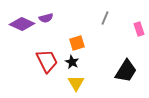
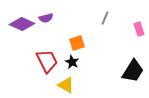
black trapezoid: moved 7 px right
yellow triangle: moved 10 px left, 2 px down; rotated 30 degrees counterclockwise
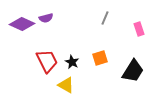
orange square: moved 23 px right, 15 px down
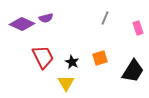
pink rectangle: moved 1 px left, 1 px up
red trapezoid: moved 4 px left, 4 px up
yellow triangle: moved 2 px up; rotated 30 degrees clockwise
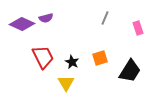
black trapezoid: moved 3 px left
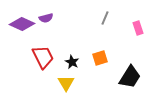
black trapezoid: moved 6 px down
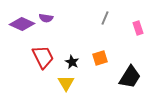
purple semicircle: rotated 24 degrees clockwise
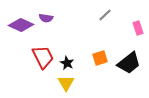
gray line: moved 3 px up; rotated 24 degrees clockwise
purple diamond: moved 1 px left, 1 px down
black star: moved 5 px left, 1 px down
black trapezoid: moved 1 px left, 14 px up; rotated 20 degrees clockwise
